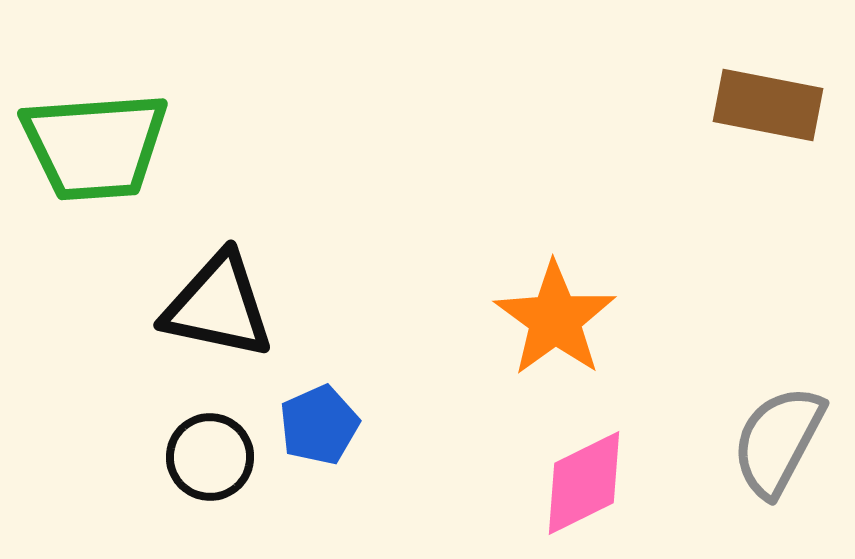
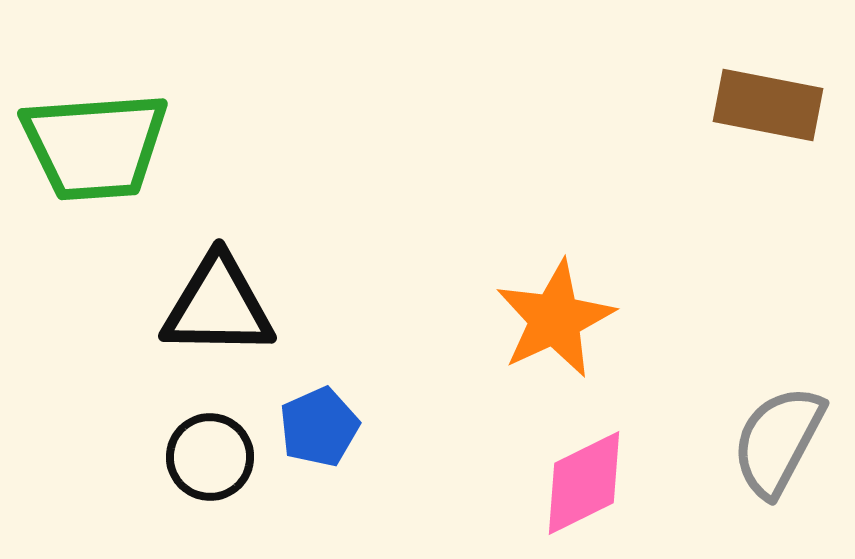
black triangle: rotated 11 degrees counterclockwise
orange star: rotated 11 degrees clockwise
blue pentagon: moved 2 px down
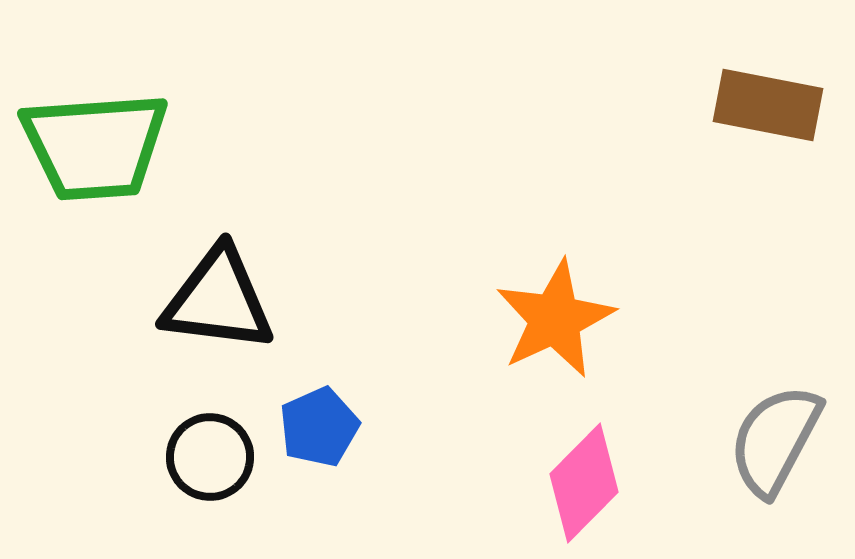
black triangle: moved 6 px up; rotated 6 degrees clockwise
gray semicircle: moved 3 px left, 1 px up
pink diamond: rotated 19 degrees counterclockwise
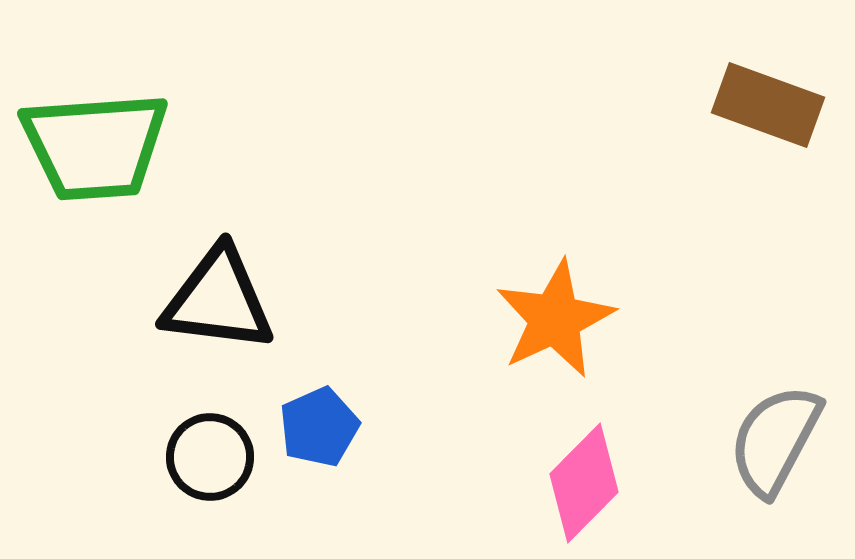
brown rectangle: rotated 9 degrees clockwise
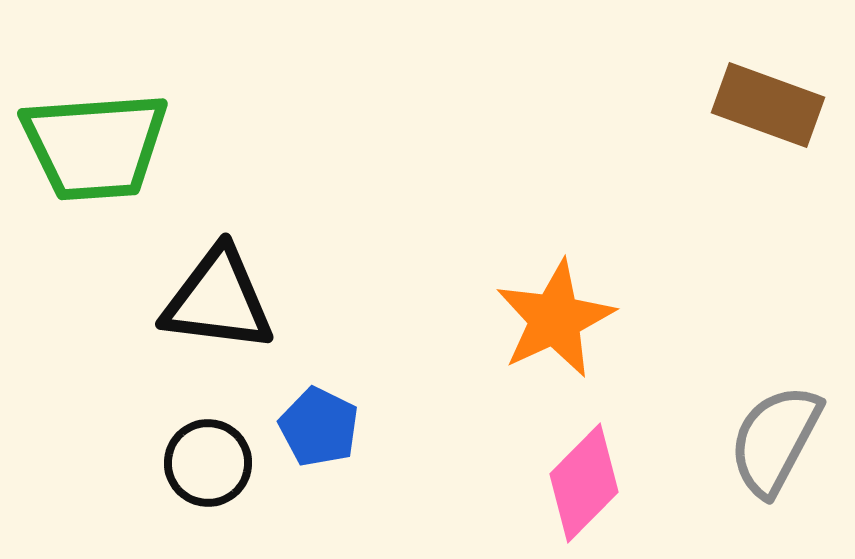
blue pentagon: rotated 22 degrees counterclockwise
black circle: moved 2 px left, 6 px down
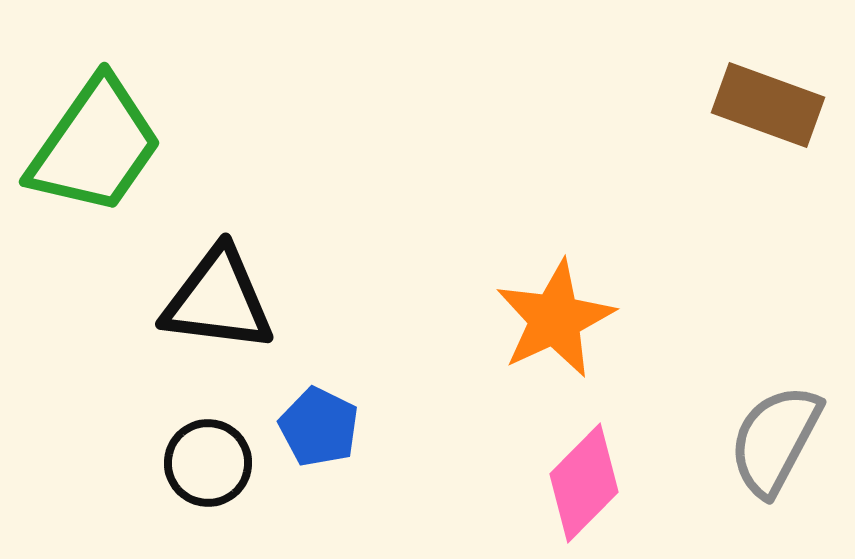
green trapezoid: rotated 51 degrees counterclockwise
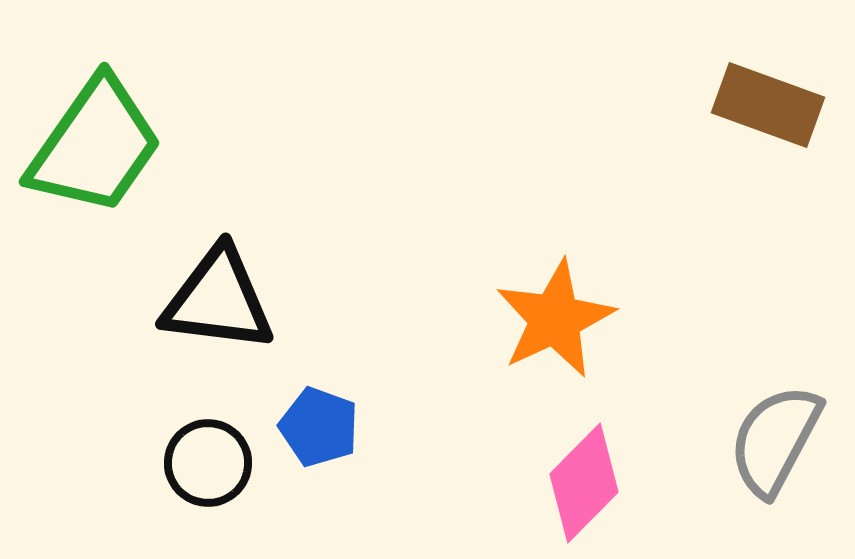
blue pentagon: rotated 6 degrees counterclockwise
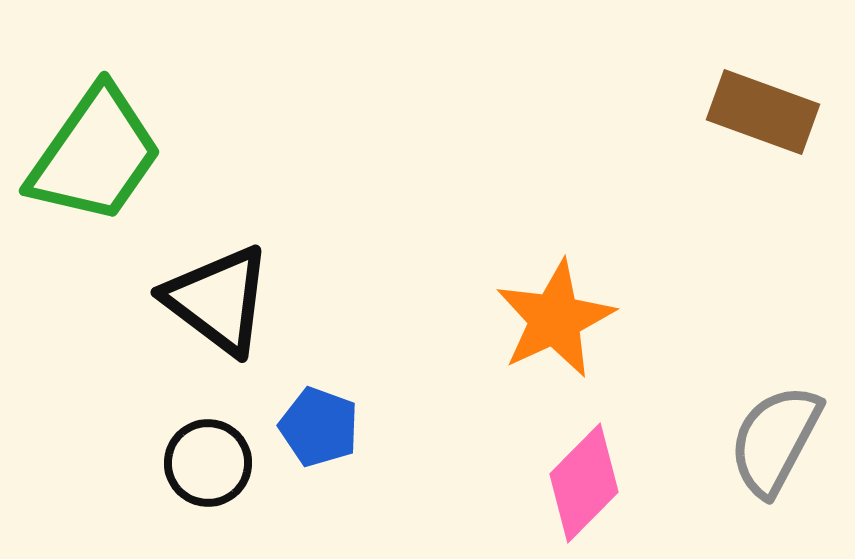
brown rectangle: moved 5 px left, 7 px down
green trapezoid: moved 9 px down
black triangle: rotated 30 degrees clockwise
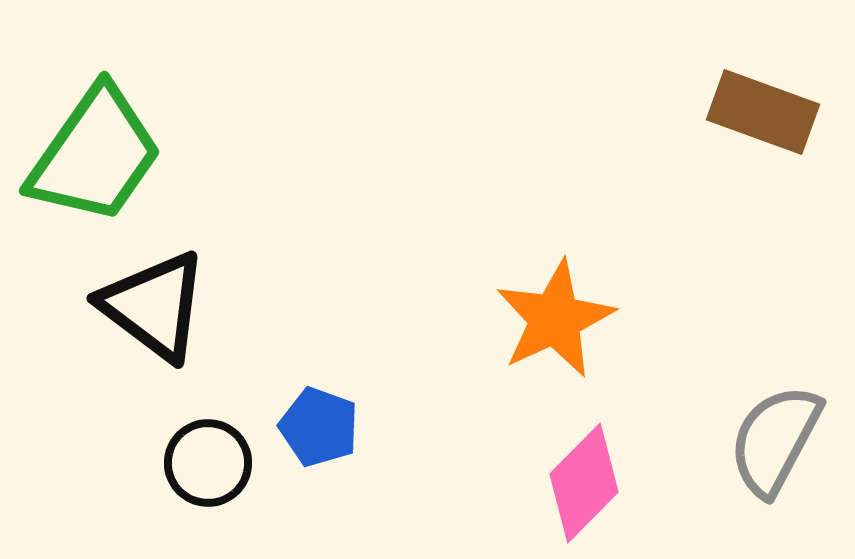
black triangle: moved 64 px left, 6 px down
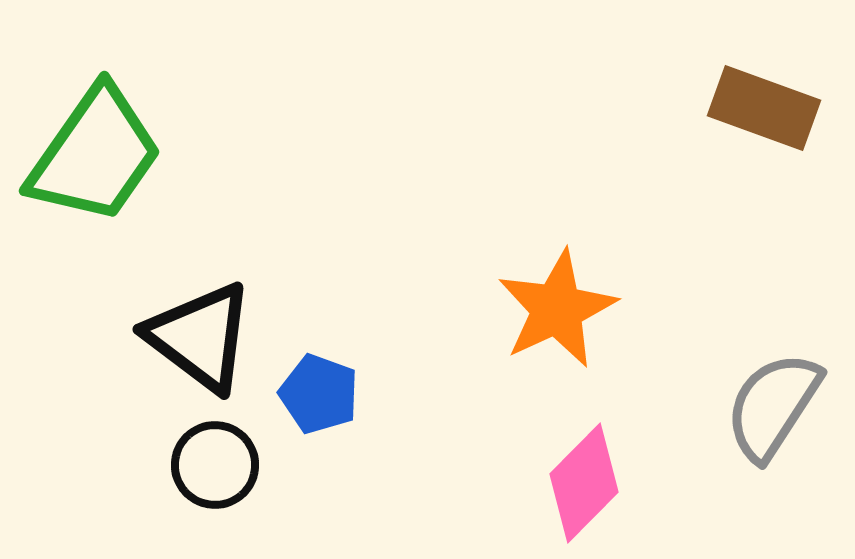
brown rectangle: moved 1 px right, 4 px up
black triangle: moved 46 px right, 31 px down
orange star: moved 2 px right, 10 px up
blue pentagon: moved 33 px up
gray semicircle: moved 2 px left, 34 px up; rotated 5 degrees clockwise
black circle: moved 7 px right, 2 px down
